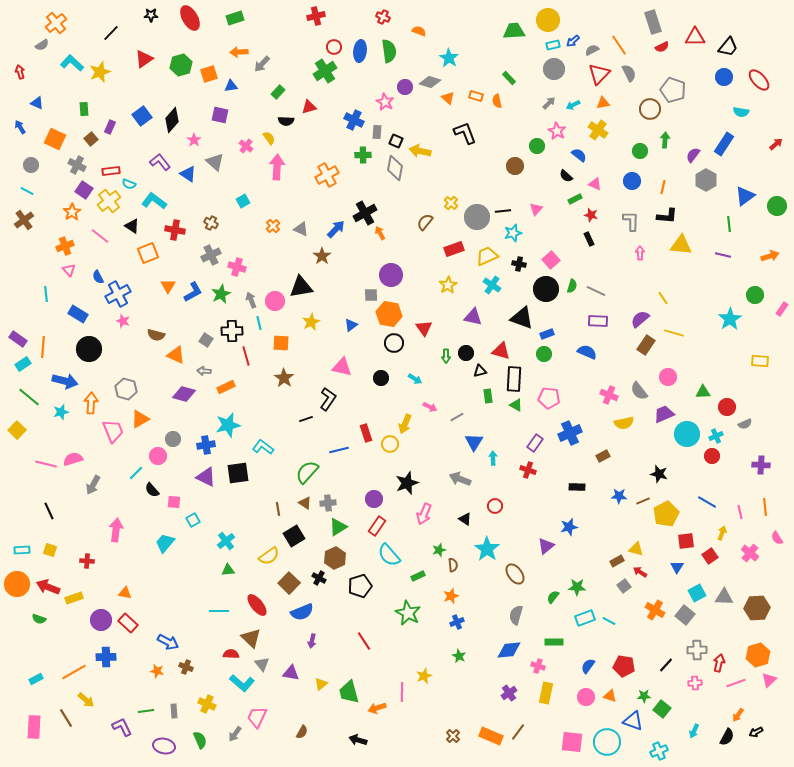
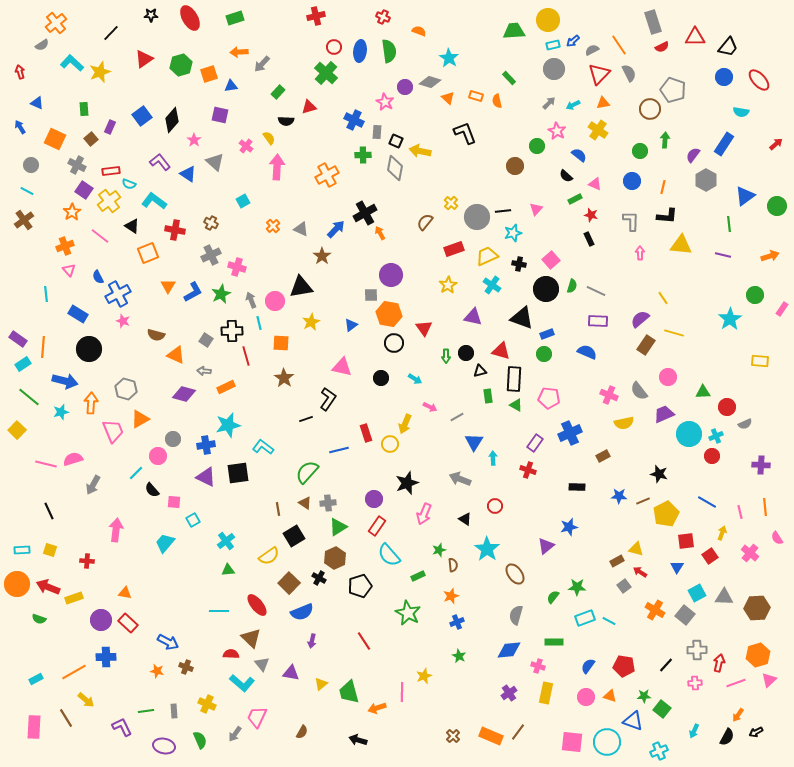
green cross at (325, 71): moved 1 px right, 2 px down; rotated 15 degrees counterclockwise
cyan circle at (687, 434): moved 2 px right
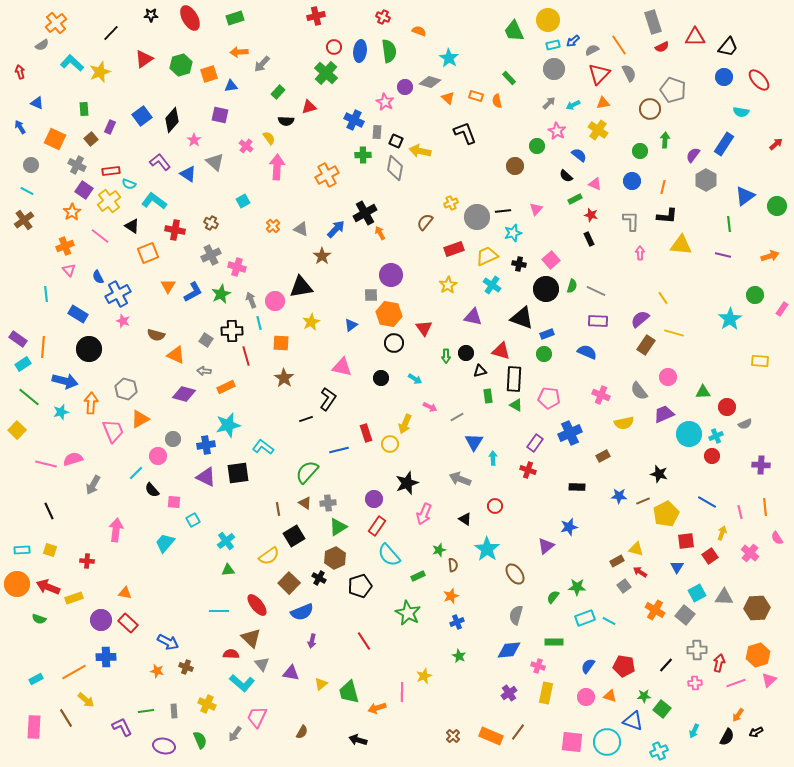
green trapezoid at (514, 31): rotated 110 degrees counterclockwise
yellow cross at (451, 203): rotated 24 degrees clockwise
pink cross at (609, 395): moved 8 px left
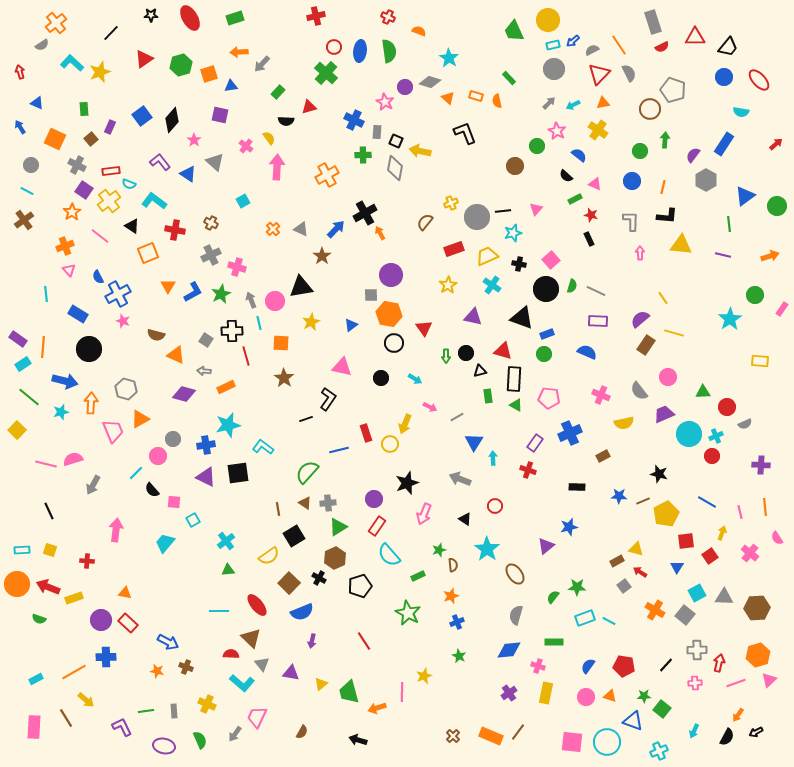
red cross at (383, 17): moved 5 px right
orange cross at (273, 226): moved 3 px down
red triangle at (501, 351): moved 2 px right
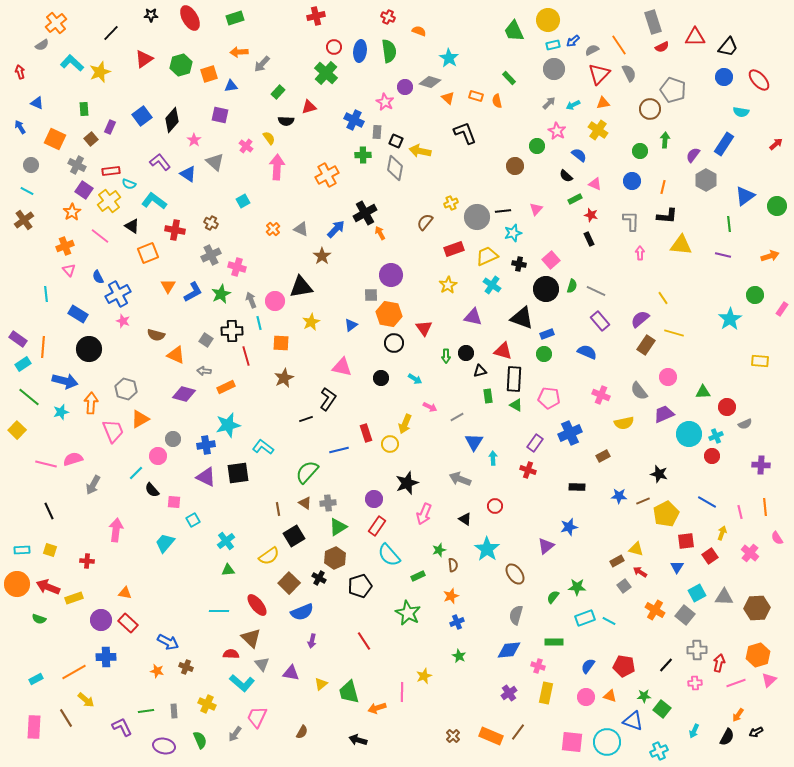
purple rectangle at (598, 321): moved 2 px right; rotated 48 degrees clockwise
brown star at (284, 378): rotated 12 degrees clockwise
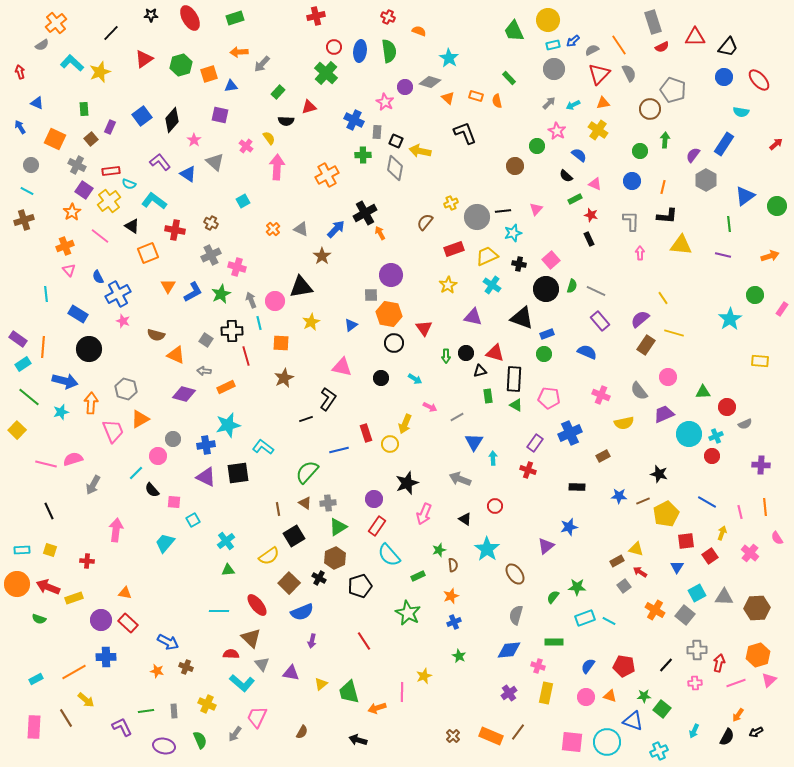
brown cross at (24, 220): rotated 18 degrees clockwise
red triangle at (503, 351): moved 8 px left, 2 px down
blue cross at (457, 622): moved 3 px left
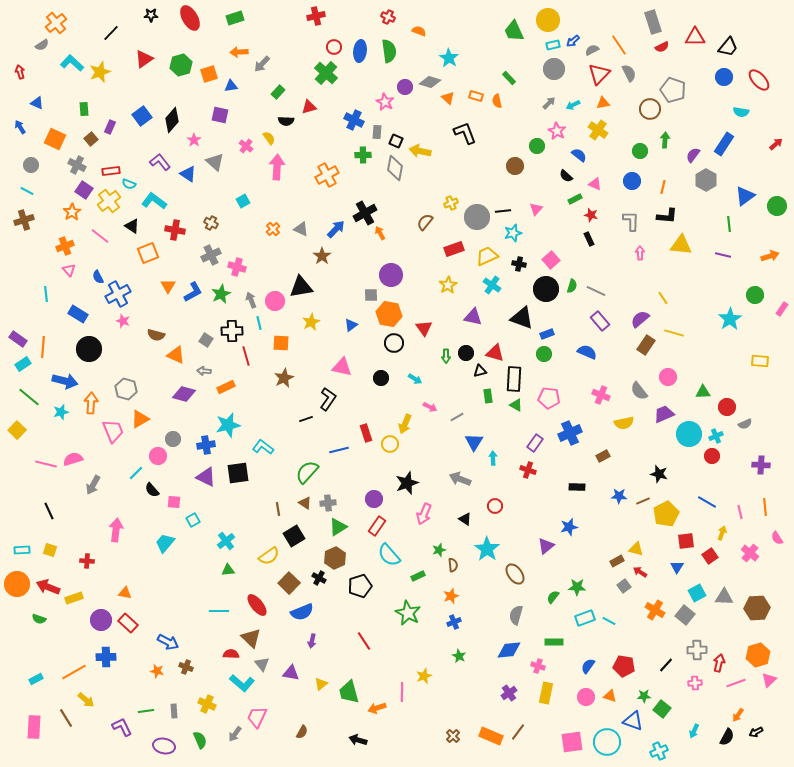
pink square at (572, 742): rotated 15 degrees counterclockwise
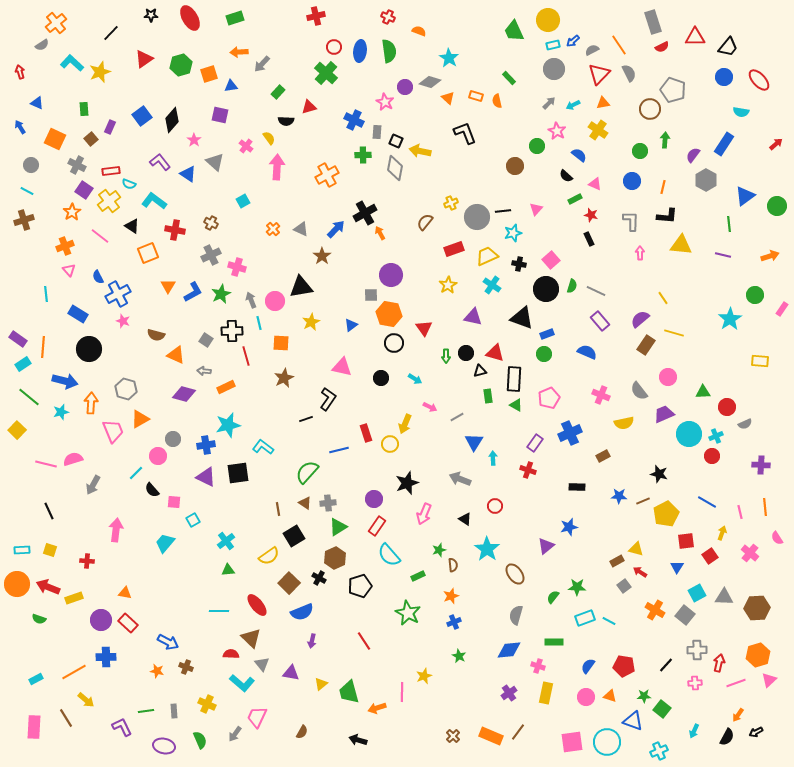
pink pentagon at (549, 398): rotated 30 degrees counterclockwise
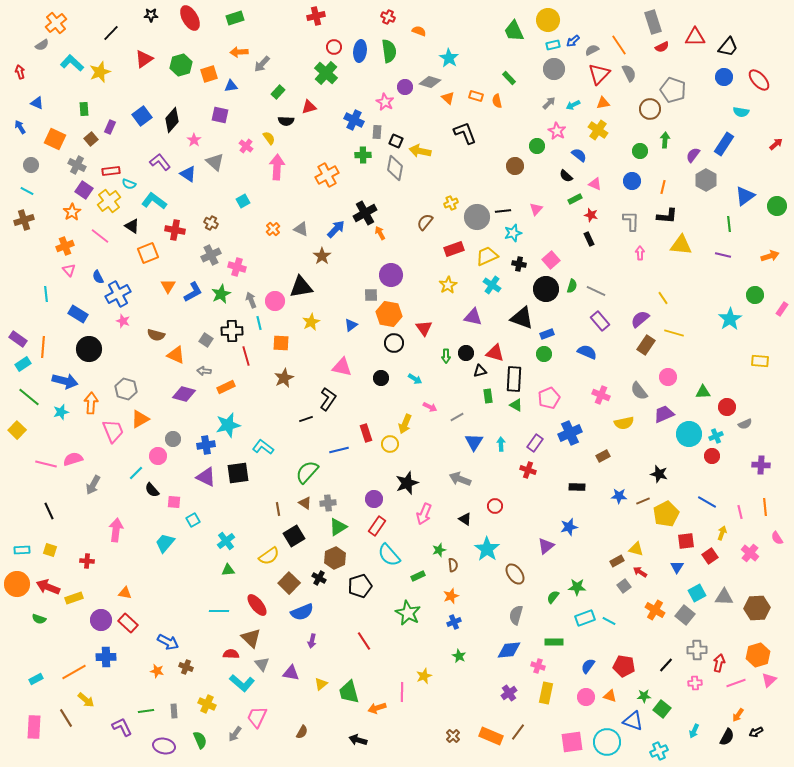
cyan arrow at (493, 458): moved 8 px right, 14 px up
